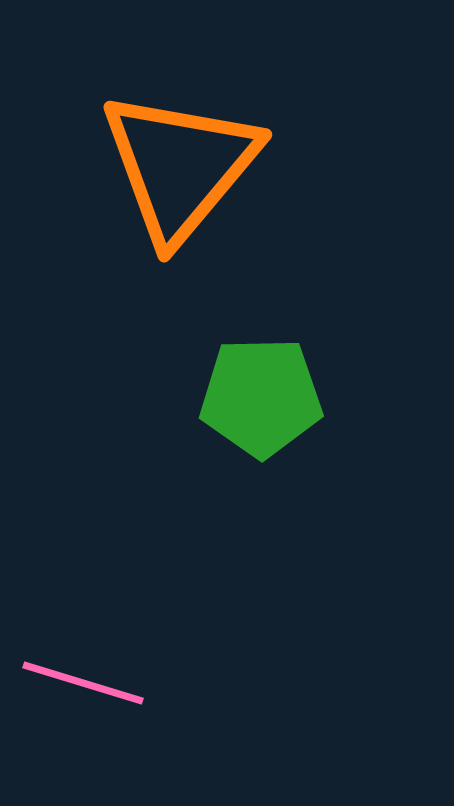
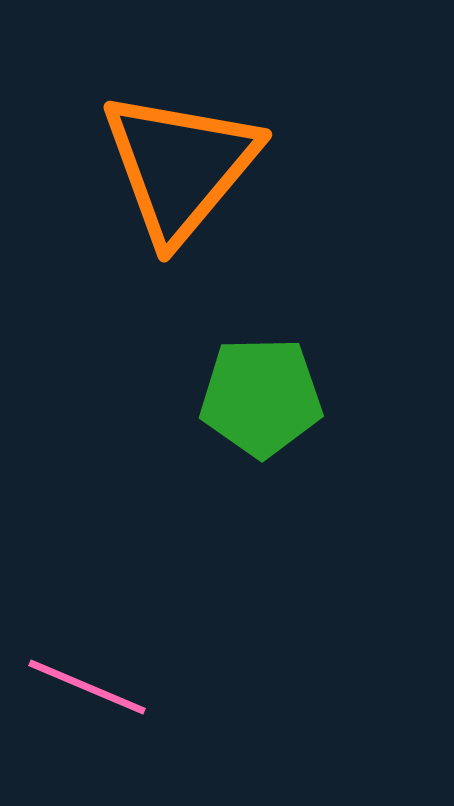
pink line: moved 4 px right, 4 px down; rotated 6 degrees clockwise
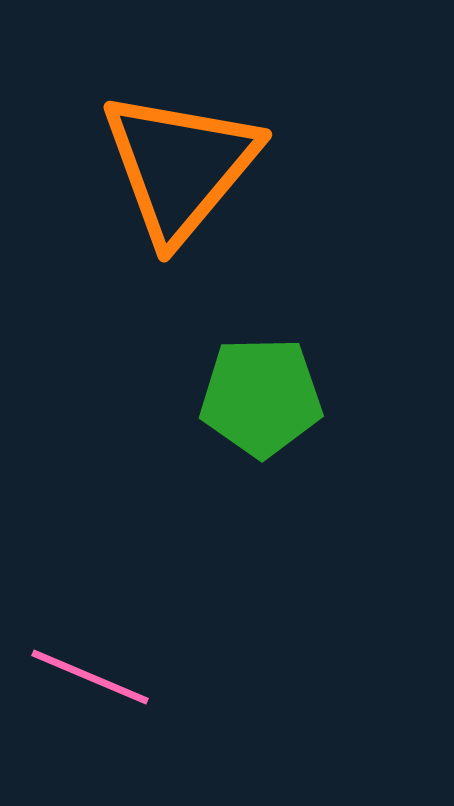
pink line: moved 3 px right, 10 px up
